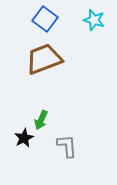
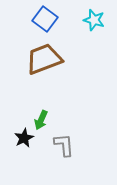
gray L-shape: moved 3 px left, 1 px up
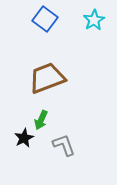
cyan star: rotated 25 degrees clockwise
brown trapezoid: moved 3 px right, 19 px down
gray L-shape: rotated 15 degrees counterclockwise
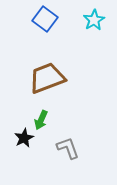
gray L-shape: moved 4 px right, 3 px down
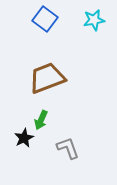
cyan star: rotated 20 degrees clockwise
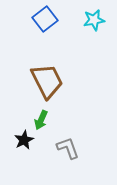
blue square: rotated 15 degrees clockwise
brown trapezoid: moved 3 px down; rotated 84 degrees clockwise
black star: moved 2 px down
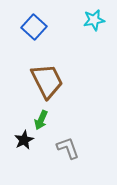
blue square: moved 11 px left, 8 px down; rotated 10 degrees counterclockwise
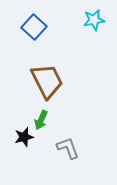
black star: moved 3 px up; rotated 12 degrees clockwise
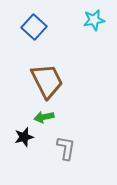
green arrow: moved 3 px right, 3 px up; rotated 54 degrees clockwise
gray L-shape: moved 2 px left; rotated 30 degrees clockwise
